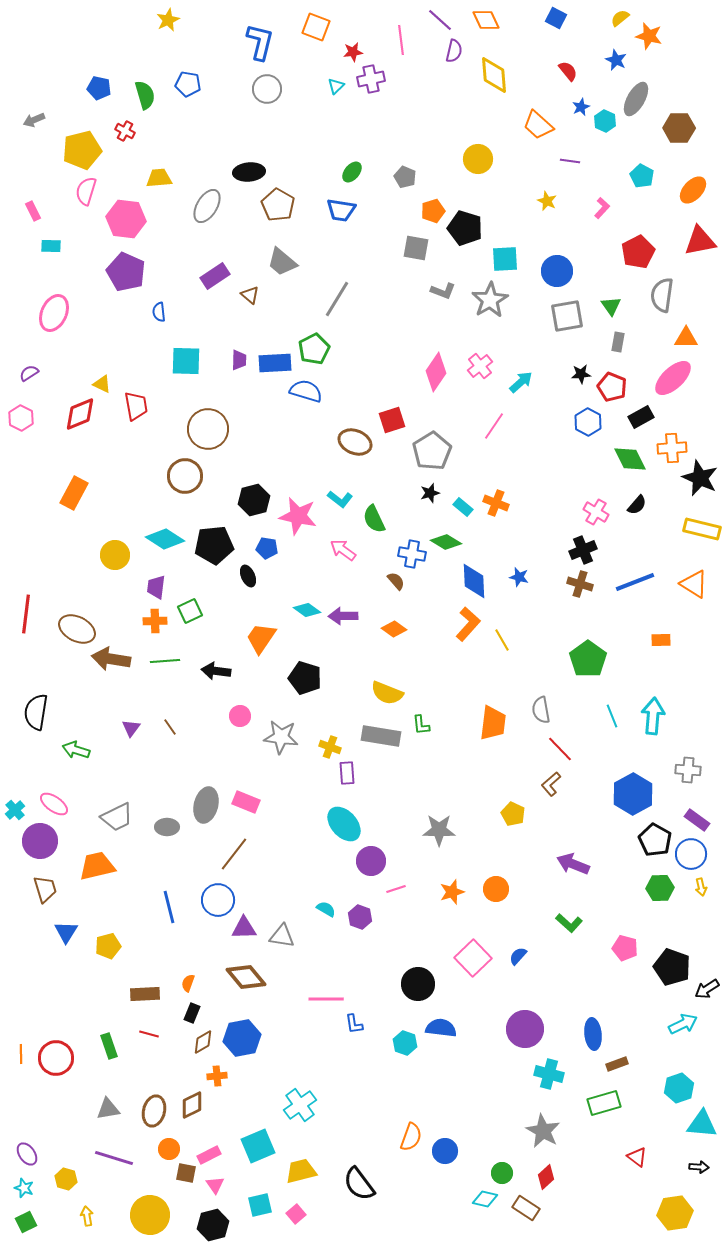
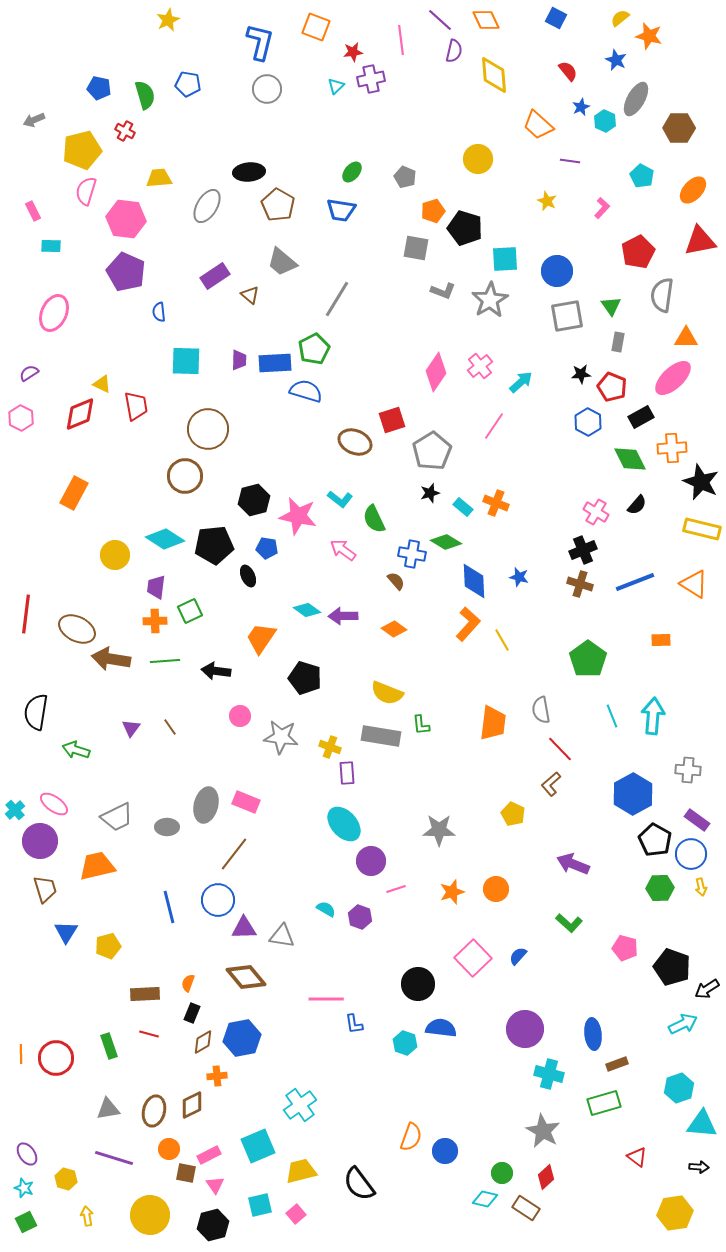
black star at (700, 478): moved 1 px right, 4 px down
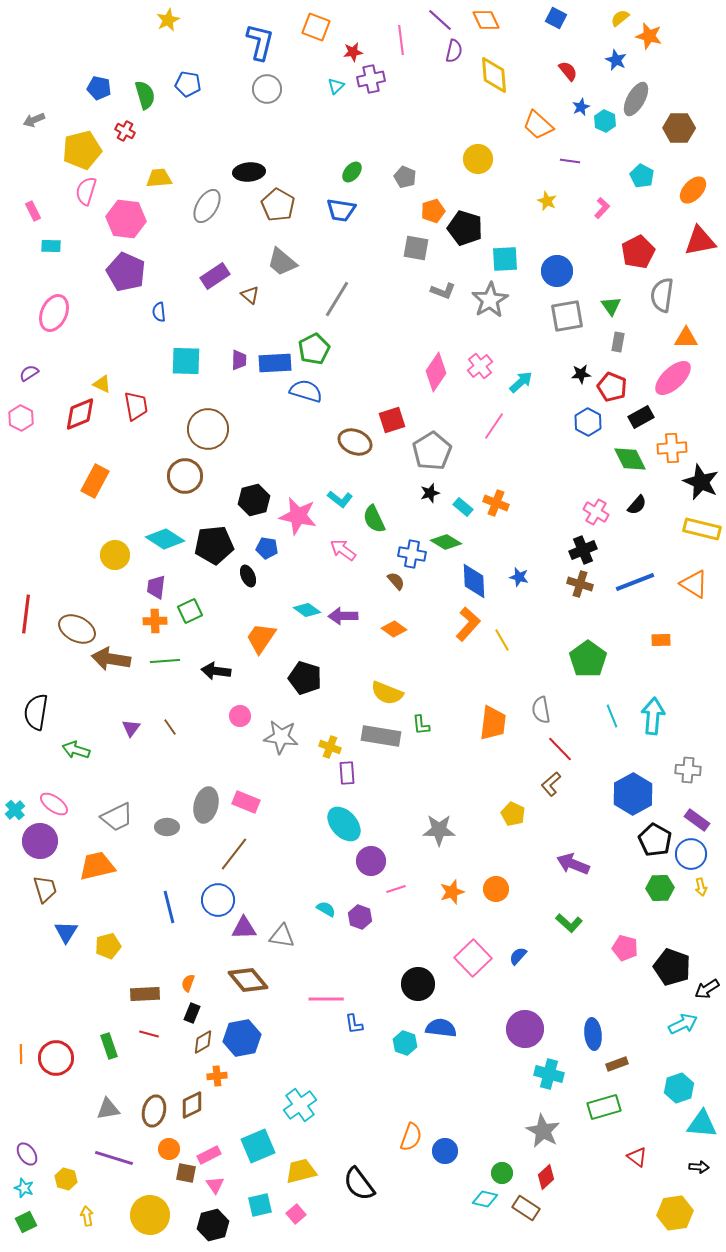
orange rectangle at (74, 493): moved 21 px right, 12 px up
brown diamond at (246, 977): moved 2 px right, 3 px down
green rectangle at (604, 1103): moved 4 px down
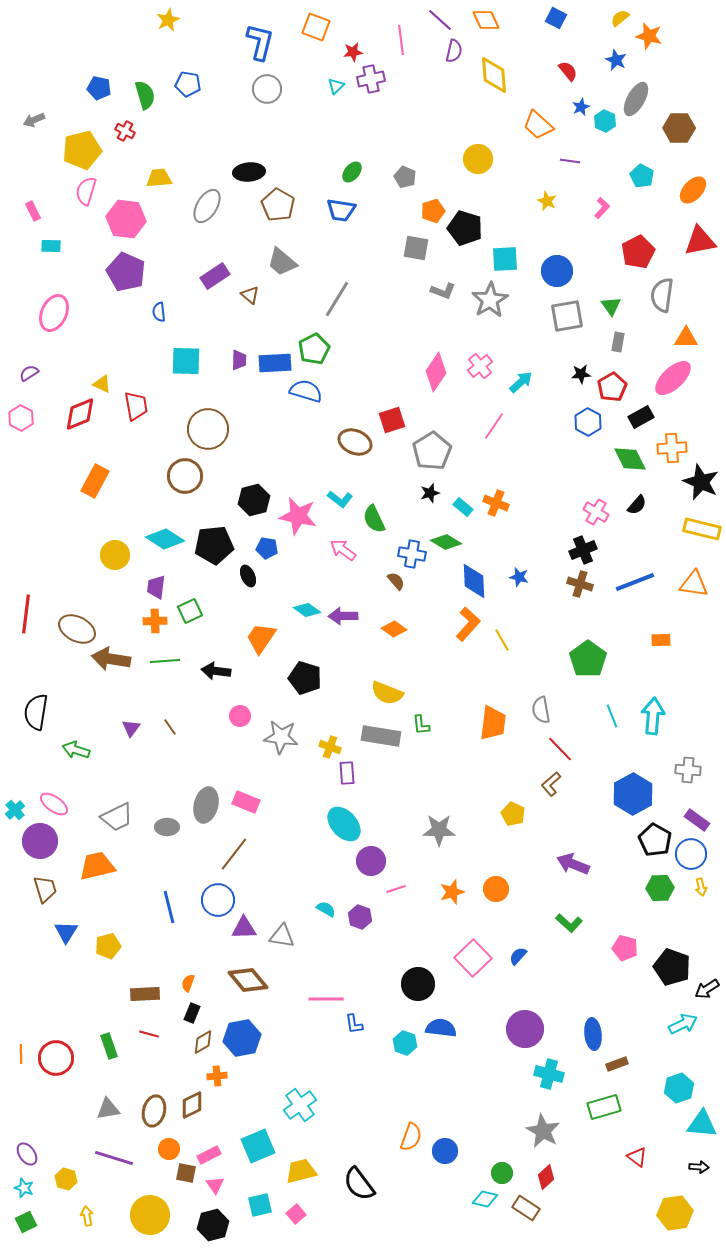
red pentagon at (612, 387): rotated 20 degrees clockwise
orange triangle at (694, 584): rotated 24 degrees counterclockwise
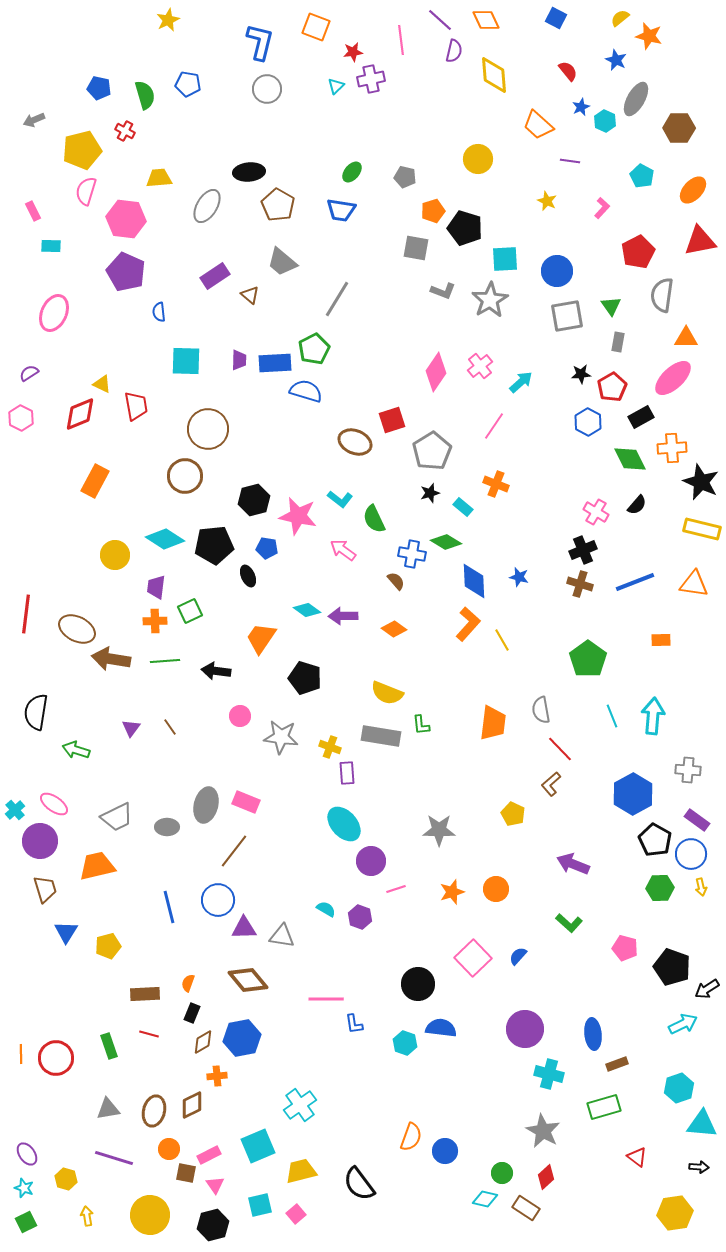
gray pentagon at (405, 177): rotated 10 degrees counterclockwise
orange cross at (496, 503): moved 19 px up
brown line at (234, 854): moved 3 px up
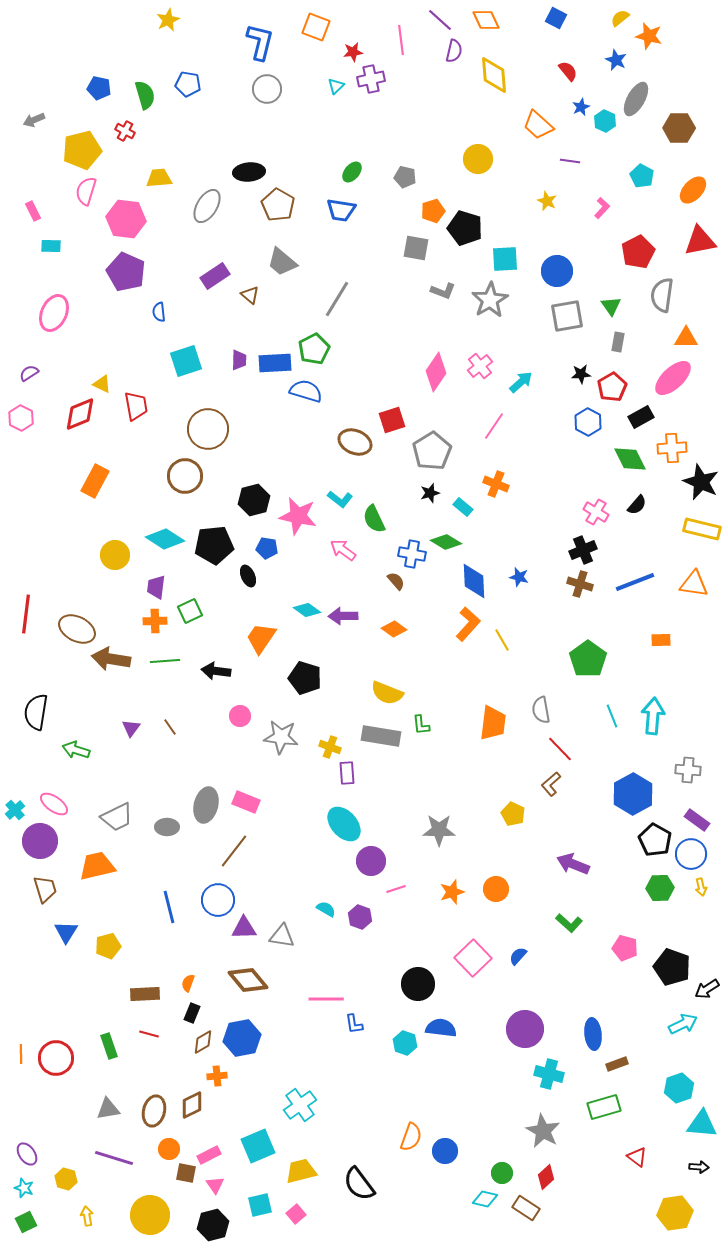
cyan square at (186, 361): rotated 20 degrees counterclockwise
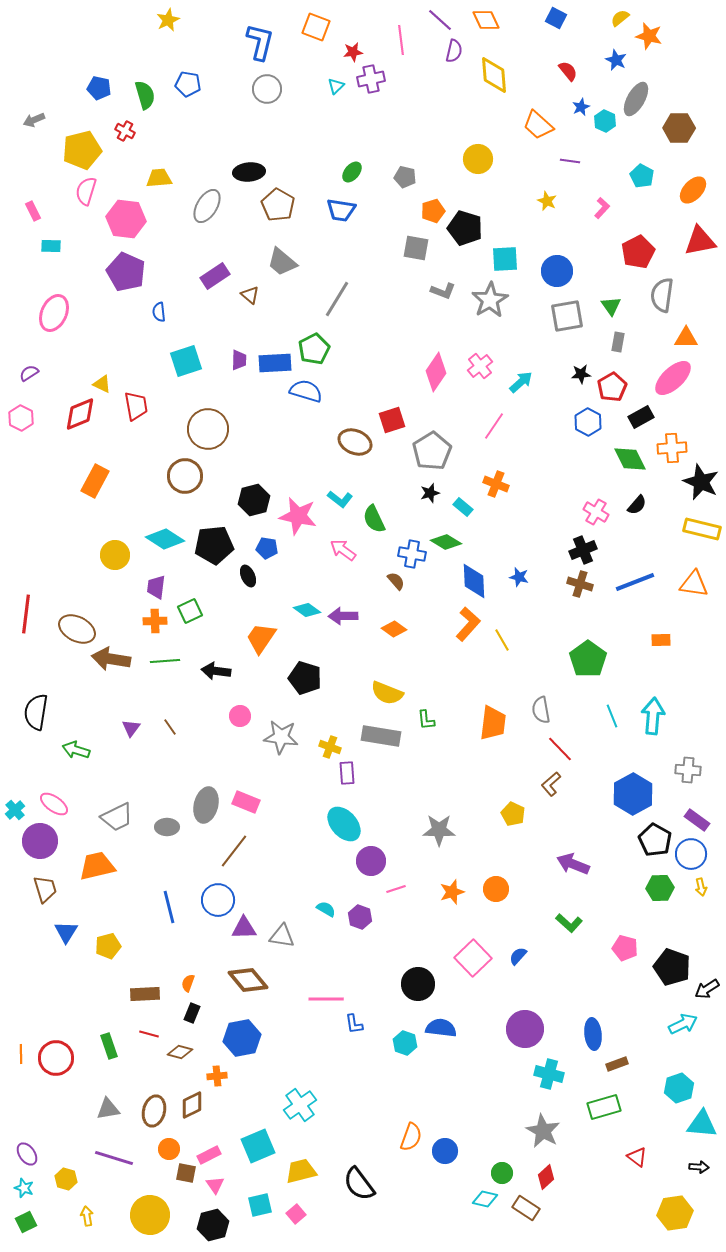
green L-shape at (421, 725): moved 5 px right, 5 px up
brown diamond at (203, 1042): moved 23 px left, 10 px down; rotated 45 degrees clockwise
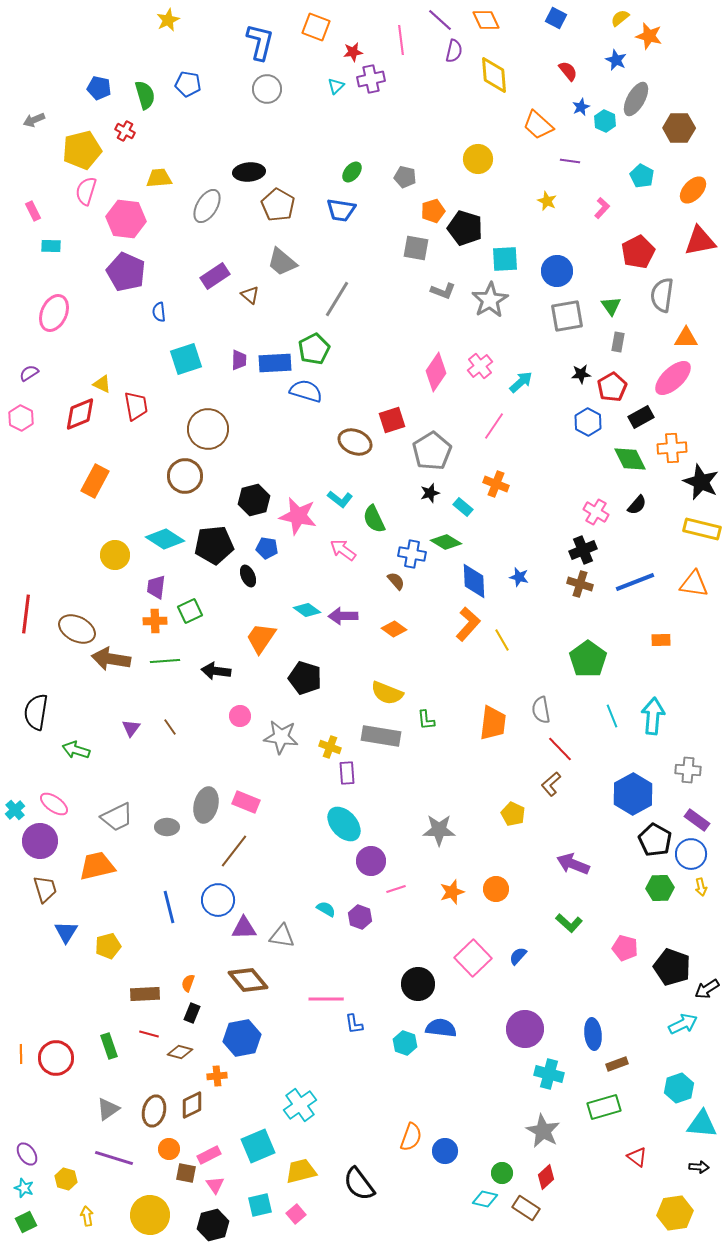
cyan square at (186, 361): moved 2 px up
gray triangle at (108, 1109): rotated 25 degrees counterclockwise
